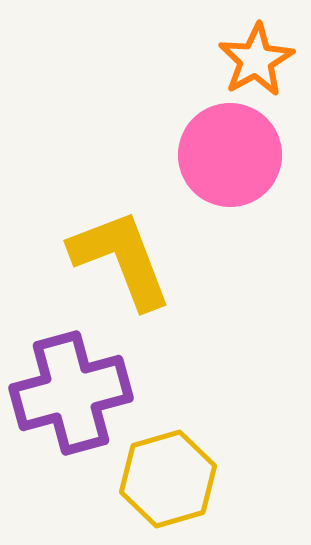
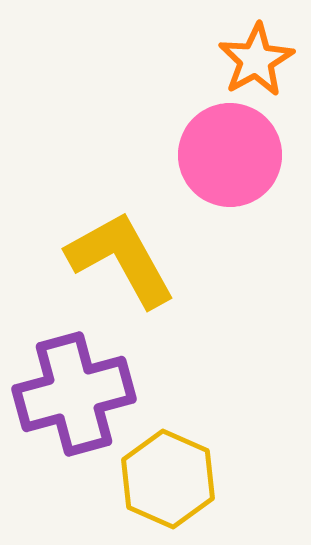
yellow L-shape: rotated 8 degrees counterclockwise
purple cross: moved 3 px right, 1 px down
yellow hexagon: rotated 20 degrees counterclockwise
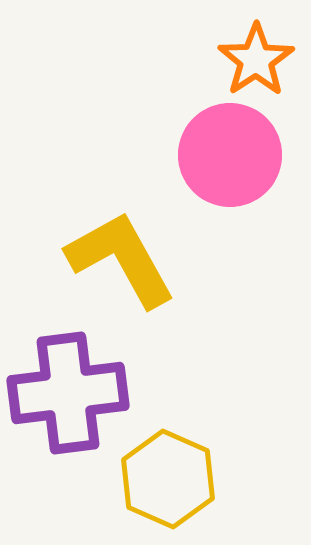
orange star: rotated 4 degrees counterclockwise
purple cross: moved 6 px left, 1 px up; rotated 8 degrees clockwise
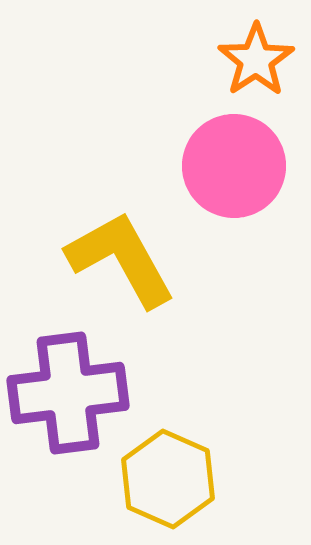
pink circle: moved 4 px right, 11 px down
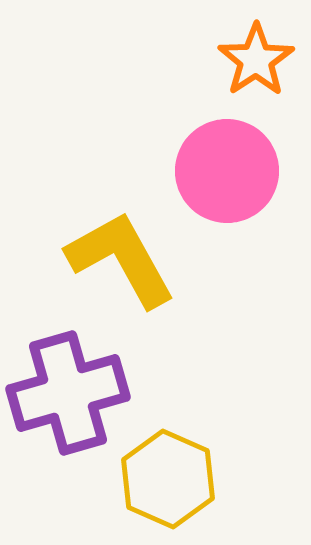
pink circle: moved 7 px left, 5 px down
purple cross: rotated 9 degrees counterclockwise
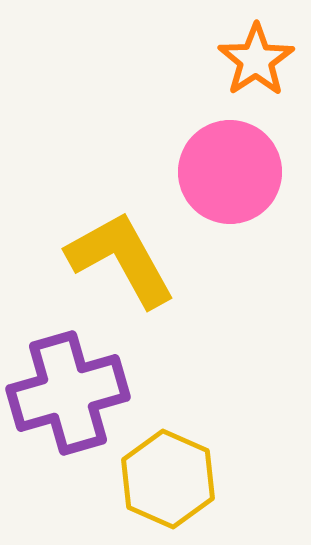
pink circle: moved 3 px right, 1 px down
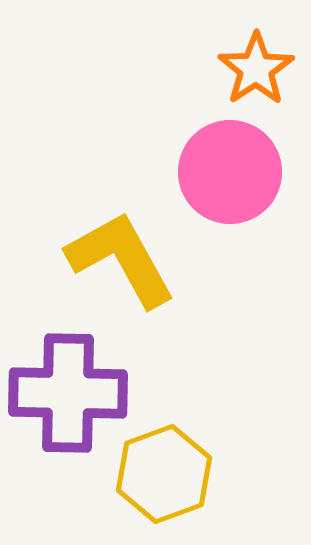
orange star: moved 9 px down
purple cross: rotated 17 degrees clockwise
yellow hexagon: moved 4 px left, 5 px up; rotated 16 degrees clockwise
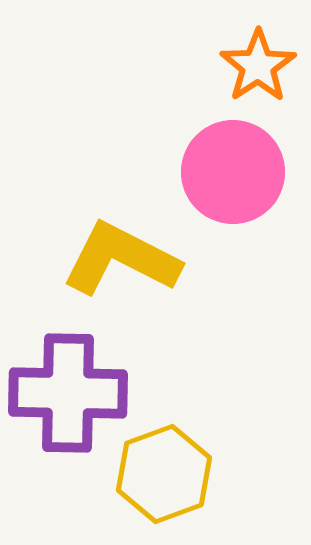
orange star: moved 2 px right, 3 px up
pink circle: moved 3 px right
yellow L-shape: rotated 34 degrees counterclockwise
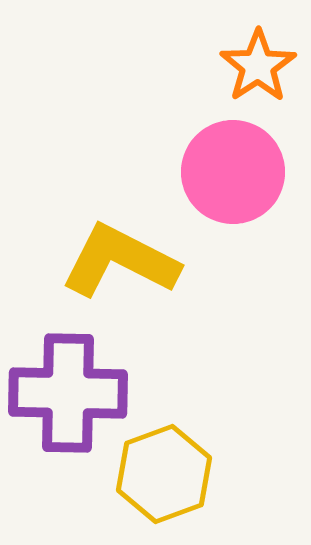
yellow L-shape: moved 1 px left, 2 px down
